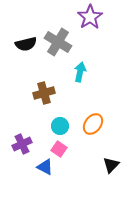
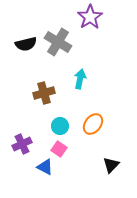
cyan arrow: moved 7 px down
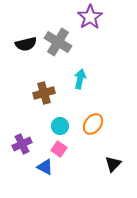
black triangle: moved 2 px right, 1 px up
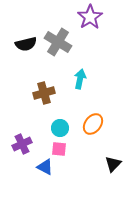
cyan circle: moved 2 px down
pink square: rotated 28 degrees counterclockwise
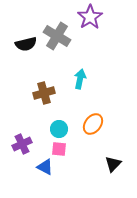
gray cross: moved 1 px left, 6 px up
cyan circle: moved 1 px left, 1 px down
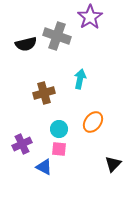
gray cross: rotated 12 degrees counterclockwise
orange ellipse: moved 2 px up
blue triangle: moved 1 px left
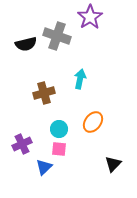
blue triangle: rotated 48 degrees clockwise
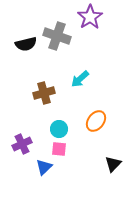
cyan arrow: rotated 144 degrees counterclockwise
orange ellipse: moved 3 px right, 1 px up
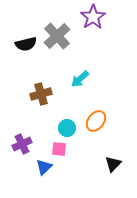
purple star: moved 3 px right
gray cross: rotated 28 degrees clockwise
brown cross: moved 3 px left, 1 px down
cyan circle: moved 8 px right, 1 px up
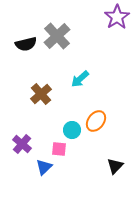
purple star: moved 24 px right
brown cross: rotated 25 degrees counterclockwise
cyan circle: moved 5 px right, 2 px down
purple cross: rotated 24 degrees counterclockwise
black triangle: moved 2 px right, 2 px down
